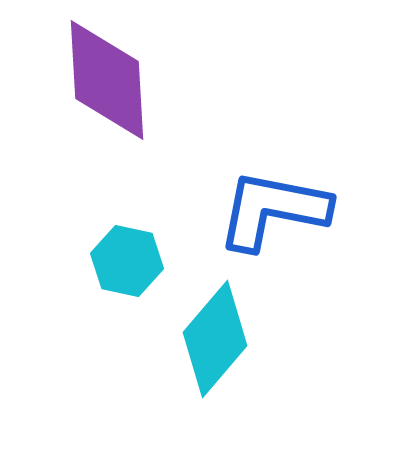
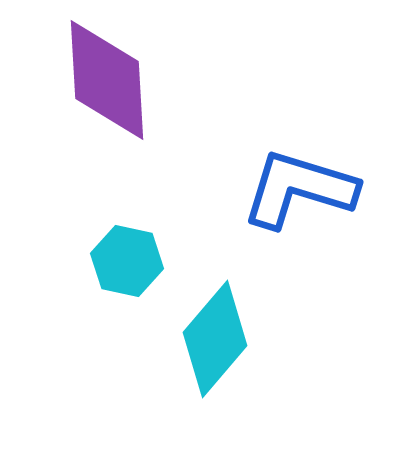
blue L-shape: moved 26 px right, 21 px up; rotated 6 degrees clockwise
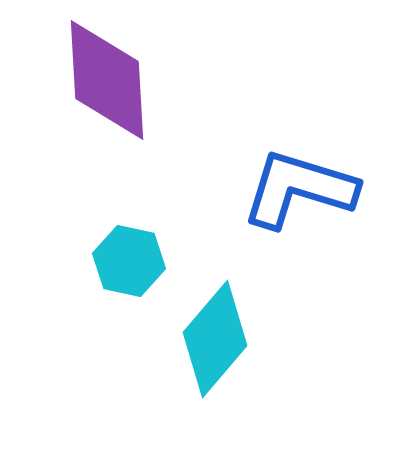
cyan hexagon: moved 2 px right
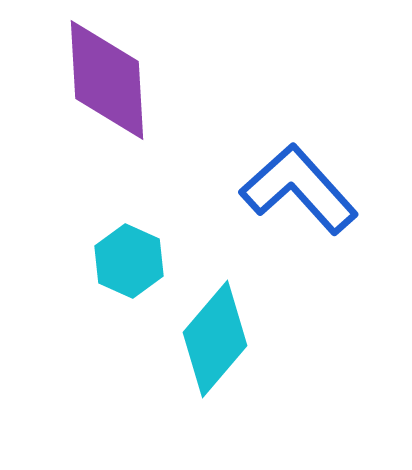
blue L-shape: rotated 31 degrees clockwise
cyan hexagon: rotated 12 degrees clockwise
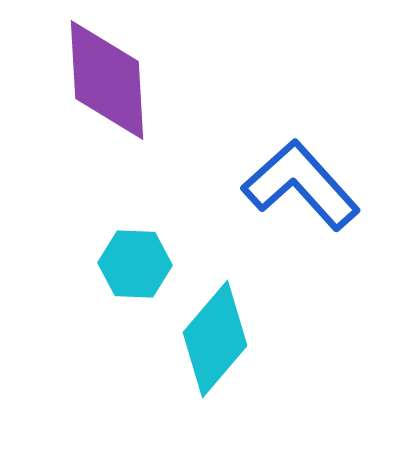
blue L-shape: moved 2 px right, 4 px up
cyan hexagon: moved 6 px right, 3 px down; rotated 22 degrees counterclockwise
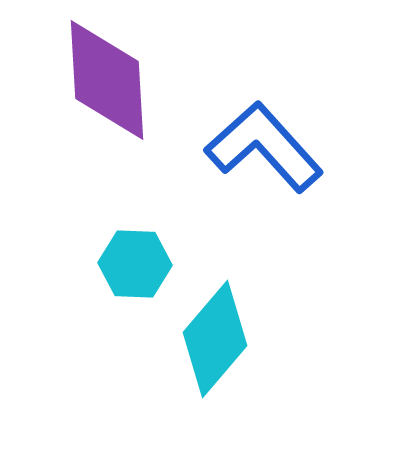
blue L-shape: moved 37 px left, 38 px up
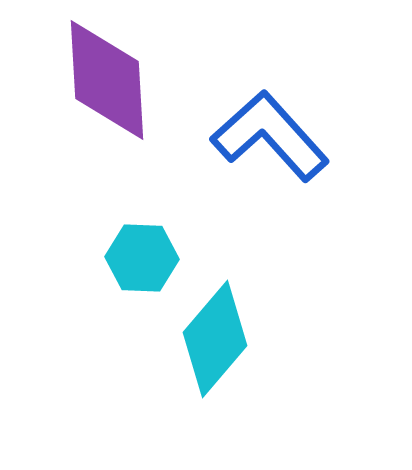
blue L-shape: moved 6 px right, 11 px up
cyan hexagon: moved 7 px right, 6 px up
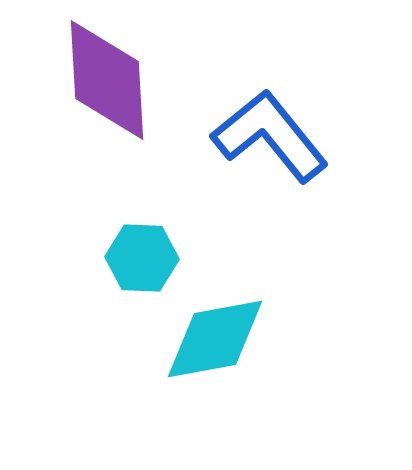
blue L-shape: rotated 3 degrees clockwise
cyan diamond: rotated 39 degrees clockwise
